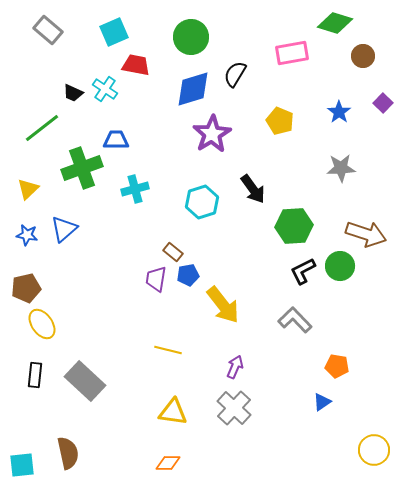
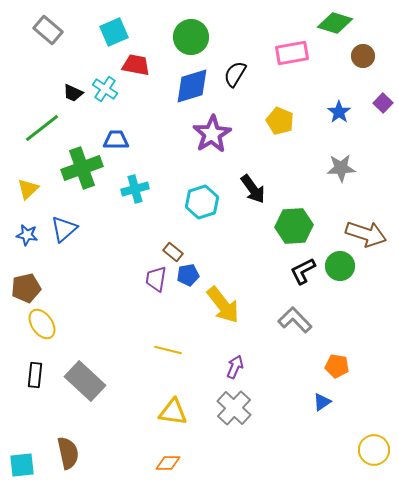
blue diamond at (193, 89): moved 1 px left, 3 px up
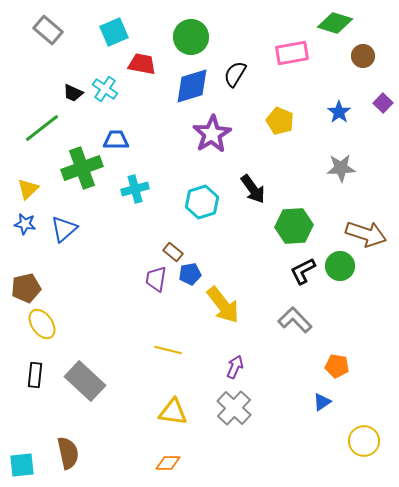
red trapezoid at (136, 65): moved 6 px right, 1 px up
blue star at (27, 235): moved 2 px left, 11 px up
blue pentagon at (188, 275): moved 2 px right, 1 px up
yellow circle at (374, 450): moved 10 px left, 9 px up
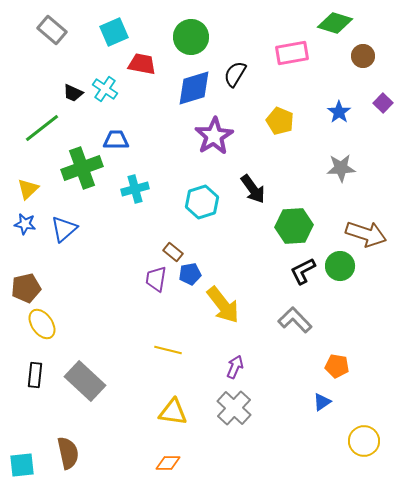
gray rectangle at (48, 30): moved 4 px right
blue diamond at (192, 86): moved 2 px right, 2 px down
purple star at (212, 134): moved 2 px right, 2 px down
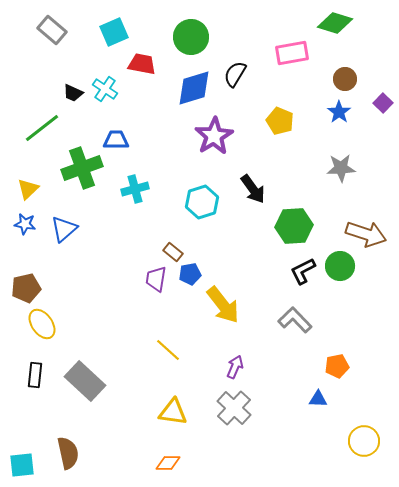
brown circle at (363, 56): moved 18 px left, 23 px down
yellow line at (168, 350): rotated 28 degrees clockwise
orange pentagon at (337, 366): rotated 20 degrees counterclockwise
blue triangle at (322, 402): moved 4 px left, 3 px up; rotated 36 degrees clockwise
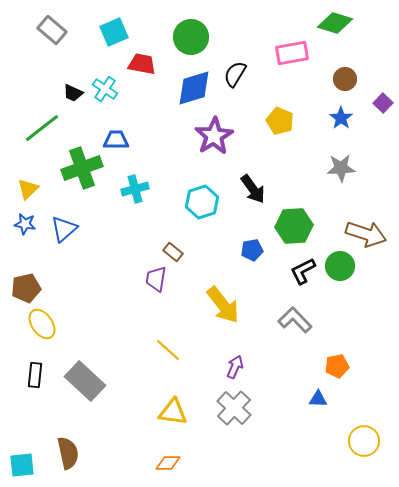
blue star at (339, 112): moved 2 px right, 6 px down
blue pentagon at (190, 274): moved 62 px right, 24 px up
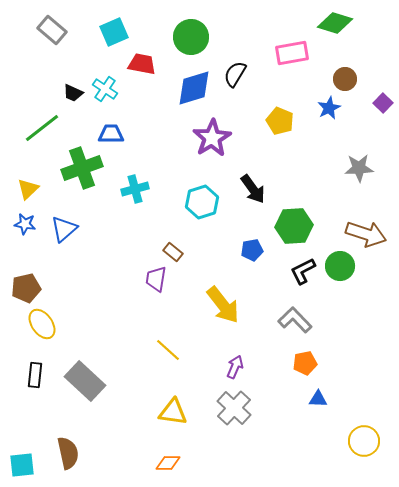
blue star at (341, 118): moved 12 px left, 10 px up; rotated 10 degrees clockwise
purple star at (214, 136): moved 2 px left, 2 px down
blue trapezoid at (116, 140): moved 5 px left, 6 px up
gray star at (341, 168): moved 18 px right
orange pentagon at (337, 366): moved 32 px left, 3 px up
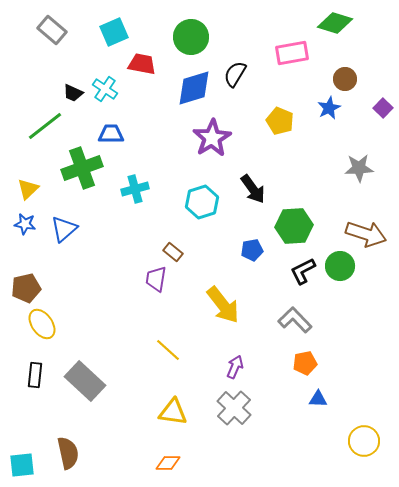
purple square at (383, 103): moved 5 px down
green line at (42, 128): moved 3 px right, 2 px up
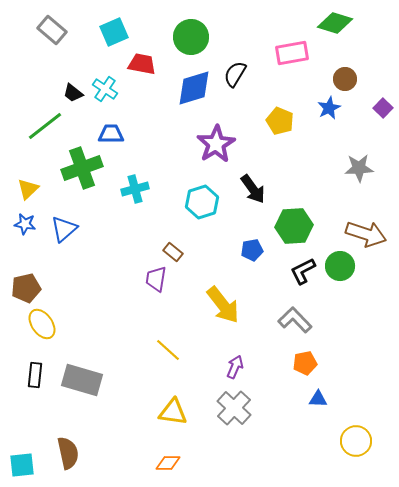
black trapezoid at (73, 93): rotated 15 degrees clockwise
purple star at (212, 138): moved 4 px right, 6 px down
gray rectangle at (85, 381): moved 3 px left, 1 px up; rotated 27 degrees counterclockwise
yellow circle at (364, 441): moved 8 px left
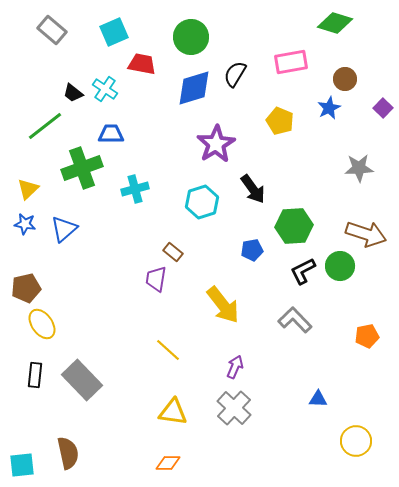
pink rectangle at (292, 53): moved 1 px left, 9 px down
orange pentagon at (305, 363): moved 62 px right, 27 px up
gray rectangle at (82, 380): rotated 30 degrees clockwise
